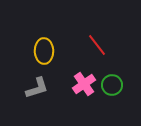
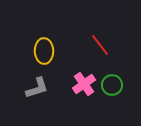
red line: moved 3 px right
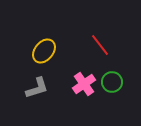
yellow ellipse: rotated 40 degrees clockwise
green circle: moved 3 px up
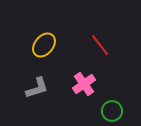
yellow ellipse: moved 6 px up
green circle: moved 29 px down
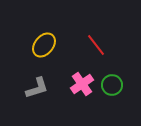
red line: moved 4 px left
pink cross: moved 2 px left
green circle: moved 26 px up
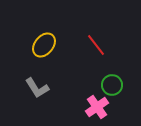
pink cross: moved 15 px right, 23 px down
gray L-shape: rotated 75 degrees clockwise
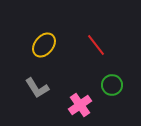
pink cross: moved 17 px left, 2 px up
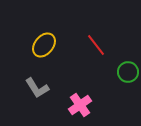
green circle: moved 16 px right, 13 px up
